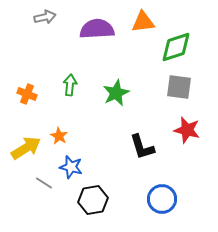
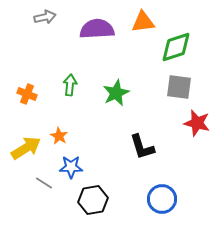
red star: moved 10 px right, 7 px up
blue star: rotated 15 degrees counterclockwise
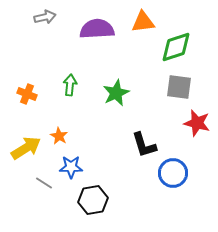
black L-shape: moved 2 px right, 2 px up
blue circle: moved 11 px right, 26 px up
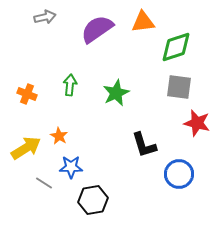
purple semicircle: rotated 32 degrees counterclockwise
blue circle: moved 6 px right, 1 px down
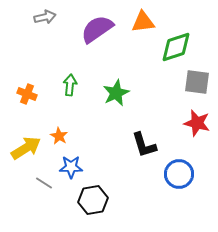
gray square: moved 18 px right, 5 px up
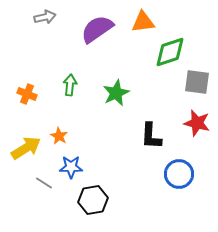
green diamond: moved 6 px left, 5 px down
black L-shape: moved 7 px right, 9 px up; rotated 20 degrees clockwise
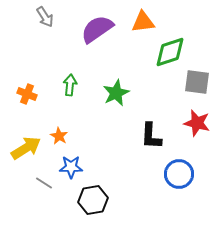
gray arrow: rotated 70 degrees clockwise
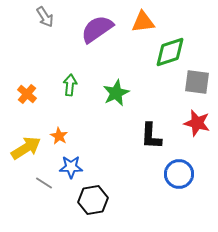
orange cross: rotated 18 degrees clockwise
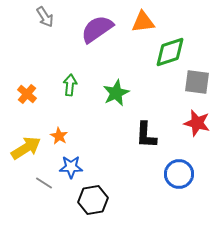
black L-shape: moved 5 px left, 1 px up
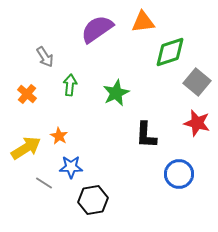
gray arrow: moved 40 px down
gray square: rotated 32 degrees clockwise
